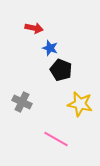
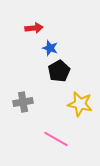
red arrow: rotated 18 degrees counterclockwise
black pentagon: moved 2 px left, 1 px down; rotated 20 degrees clockwise
gray cross: moved 1 px right; rotated 36 degrees counterclockwise
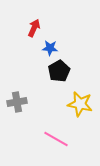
red arrow: rotated 60 degrees counterclockwise
blue star: rotated 14 degrees counterclockwise
gray cross: moved 6 px left
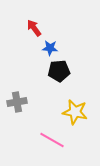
red arrow: rotated 60 degrees counterclockwise
black pentagon: rotated 25 degrees clockwise
yellow star: moved 5 px left, 8 px down
pink line: moved 4 px left, 1 px down
